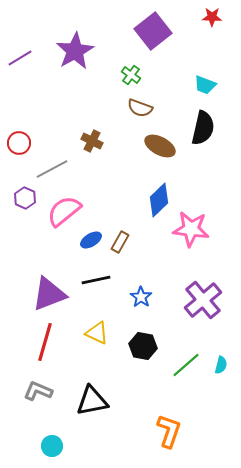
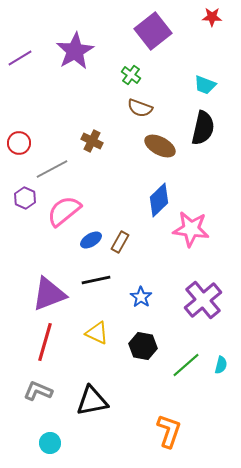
cyan circle: moved 2 px left, 3 px up
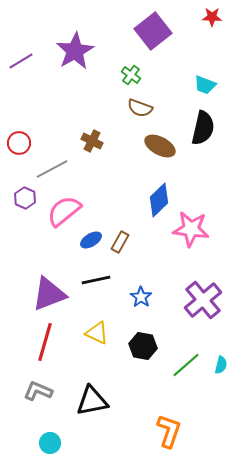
purple line: moved 1 px right, 3 px down
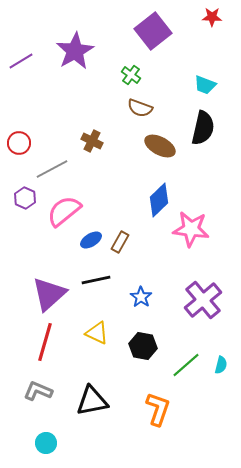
purple triangle: rotated 21 degrees counterclockwise
orange L-shape: moved 11 px left, 22 px up
cyan circle: moved 4 px left
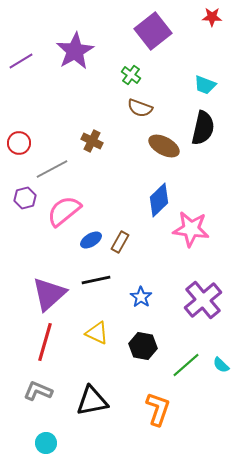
brown ellipse: moved 4 px right
purple hexagon: rotated 20 degrees clockwise
cyan semicircle: rotated 120 degrees clockwise
